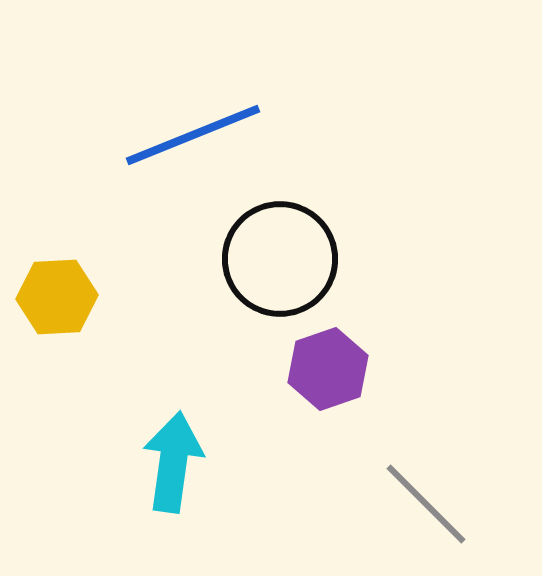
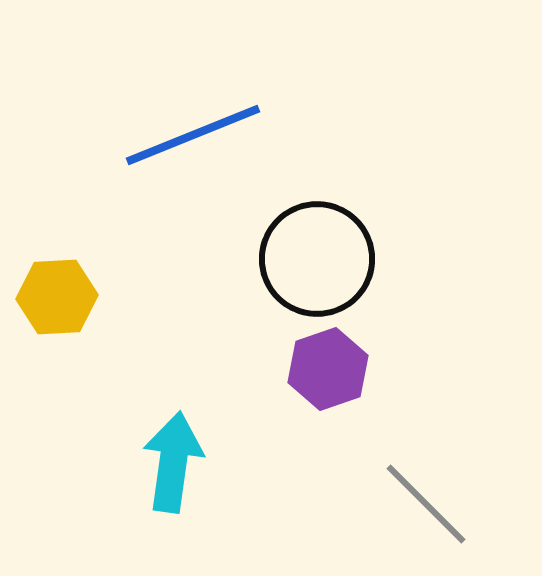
black circle: moved 37 px right
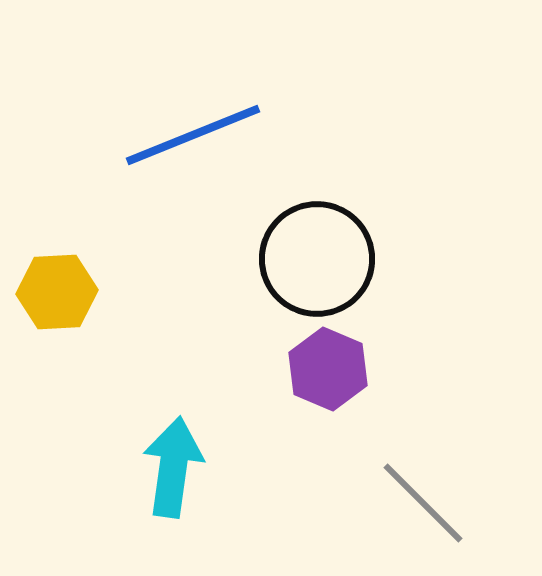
yellow hexagon: moved 5 px up
purple hexagon: rotated 18 degrees counterclockwise
cyan arrow: moved 5 px down
gray line: moved 3 px left, 1 px up
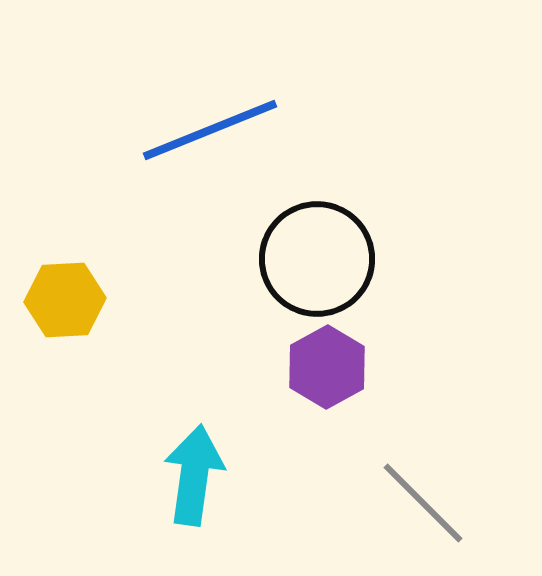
blue line: moved 17 px right, 5 px up
yellow hexagon: moved 8 px right, 8 px down
purple hexagon: moved 1 px left, 2 px up; rotated 8 degrees clockwise
cyan arrow: moved 21 px right, 8 px down
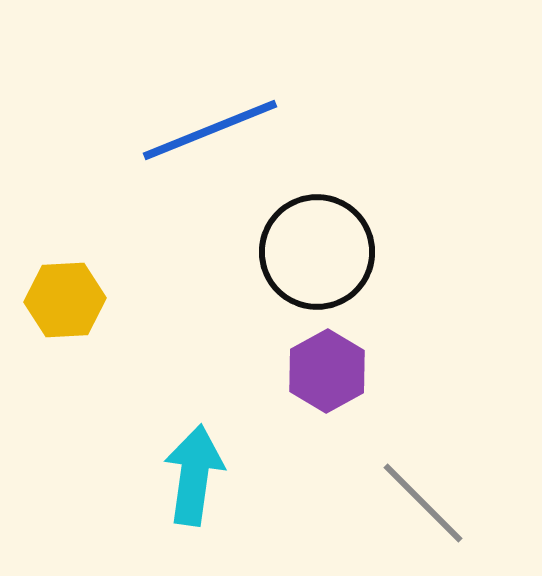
black circle: moved 7 px up
purple hexagon: moved 4 px down
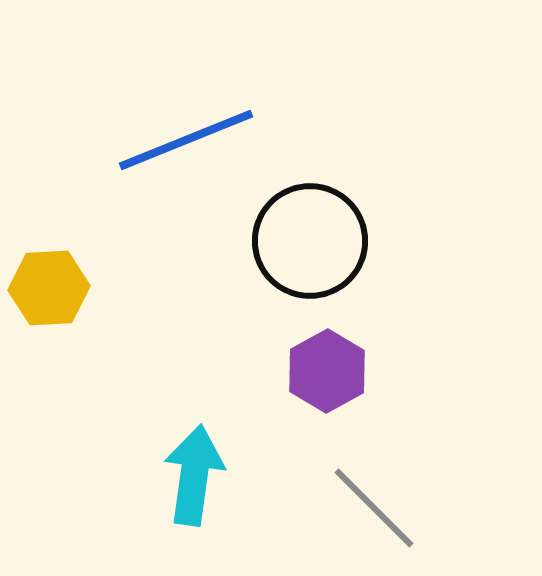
blue line: moved 24 px left, 10 px down
black circle: moved 7 px left, 11 px up
yellow hexagon: moved 16 px left, 12 px up
gray line: moved 49 px left, 5 px down
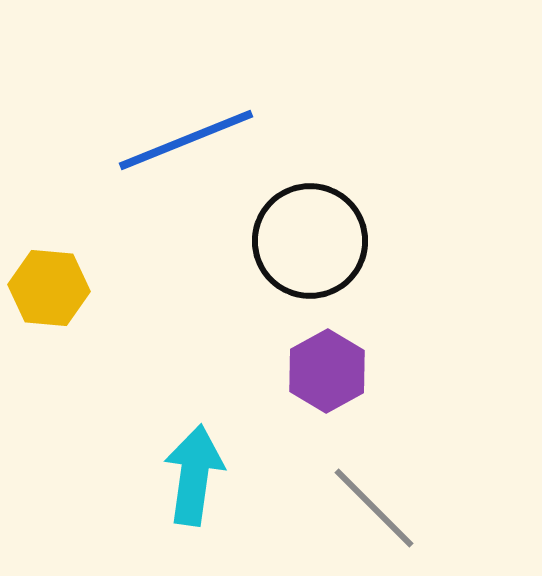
yellow hexagon: rotated 8 degrees clockwise
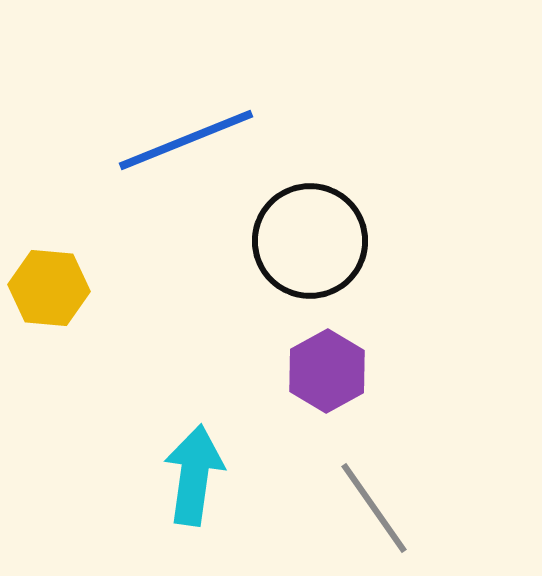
gray line: rotated 10 degrees clockwise
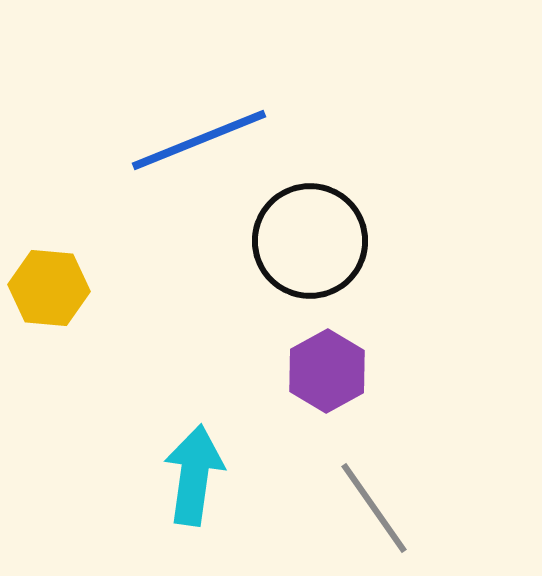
blue line: moved 13 px right
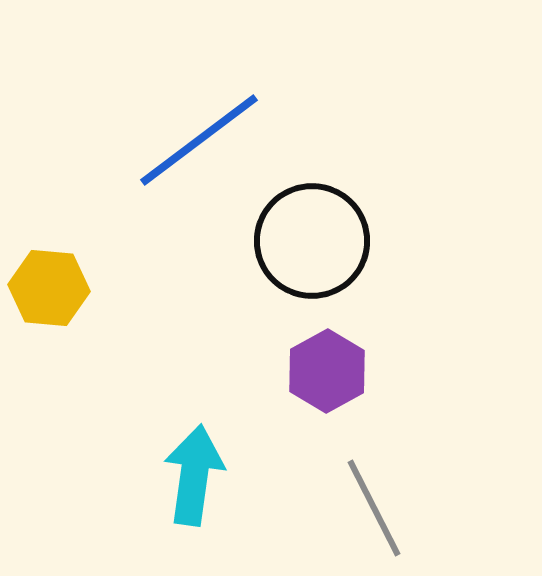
blue line: rotated 15 degrees counterclockwise
black circle: moved 2 px right
gray line: rotated 8 degrees clockwise
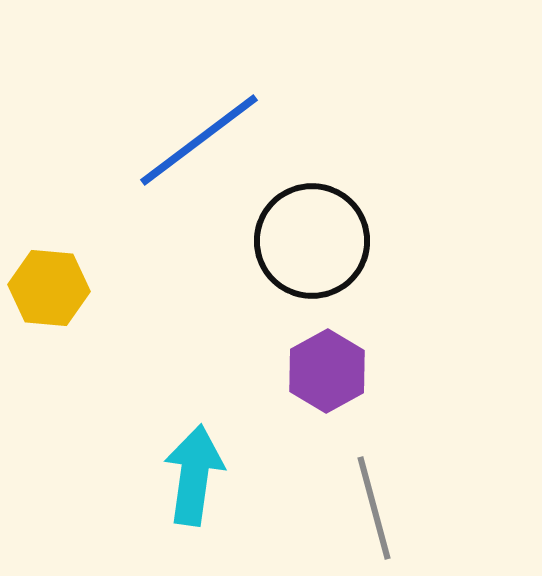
gray line: rotated 12 degrees clockwise
